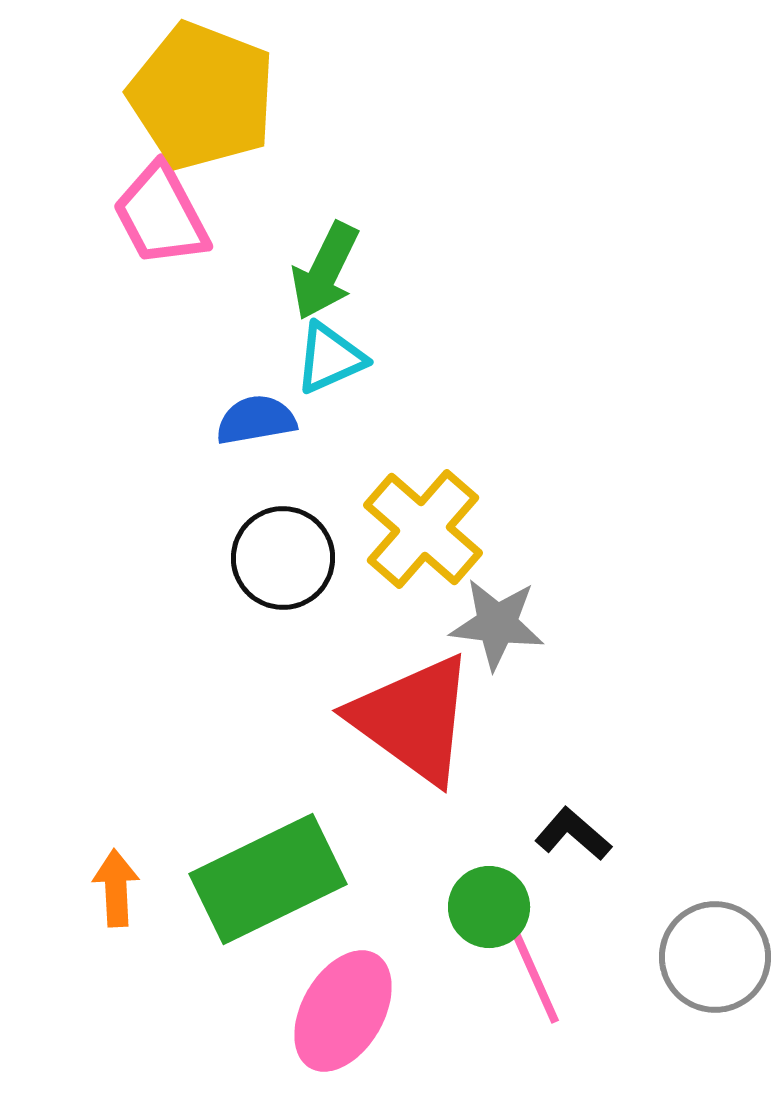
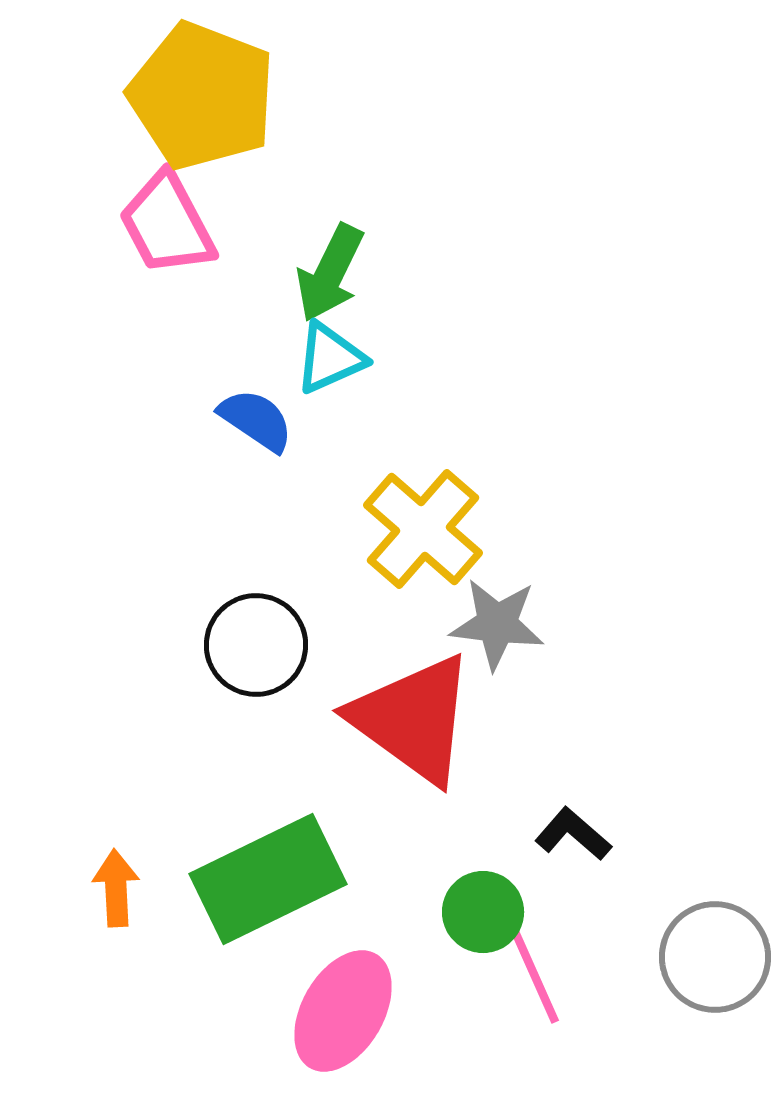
pink trapezoid: moved 6 px right, 9 px down
green arrow: moved 5 px right, 2 px down
blue semicircle: rotated 44 degrees clockwise
black circle: moved 27 px left, 87 px down
green circle: moved 6 px left, 5 px down
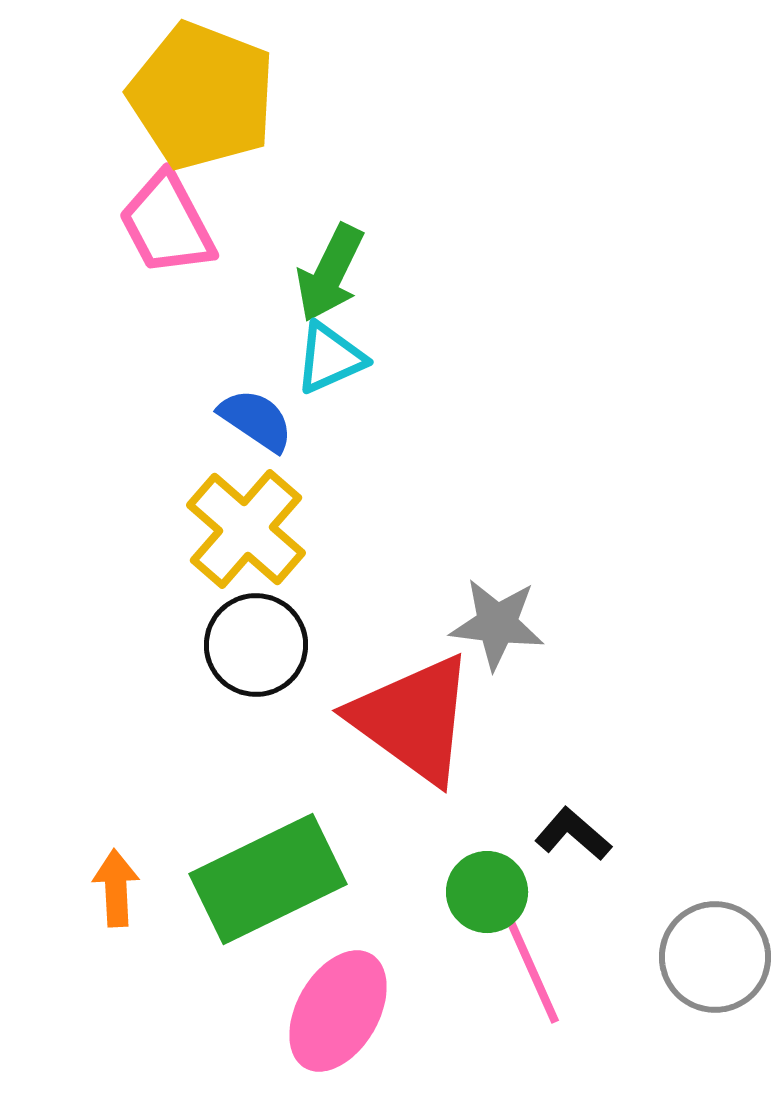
yellow cross: moved 177 px left
green circle: moved 4 px right, 20 px up
pink ellipse: moved 5 px left
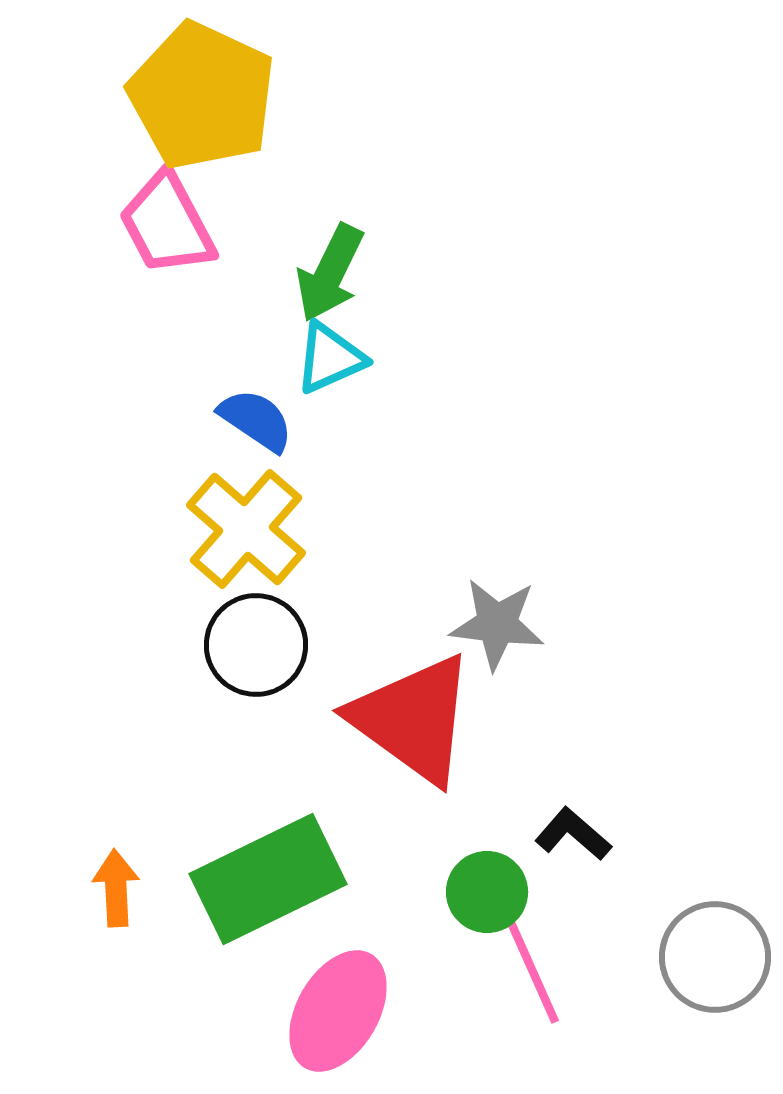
yellow pentagon: rotated 4 degrees clockwise
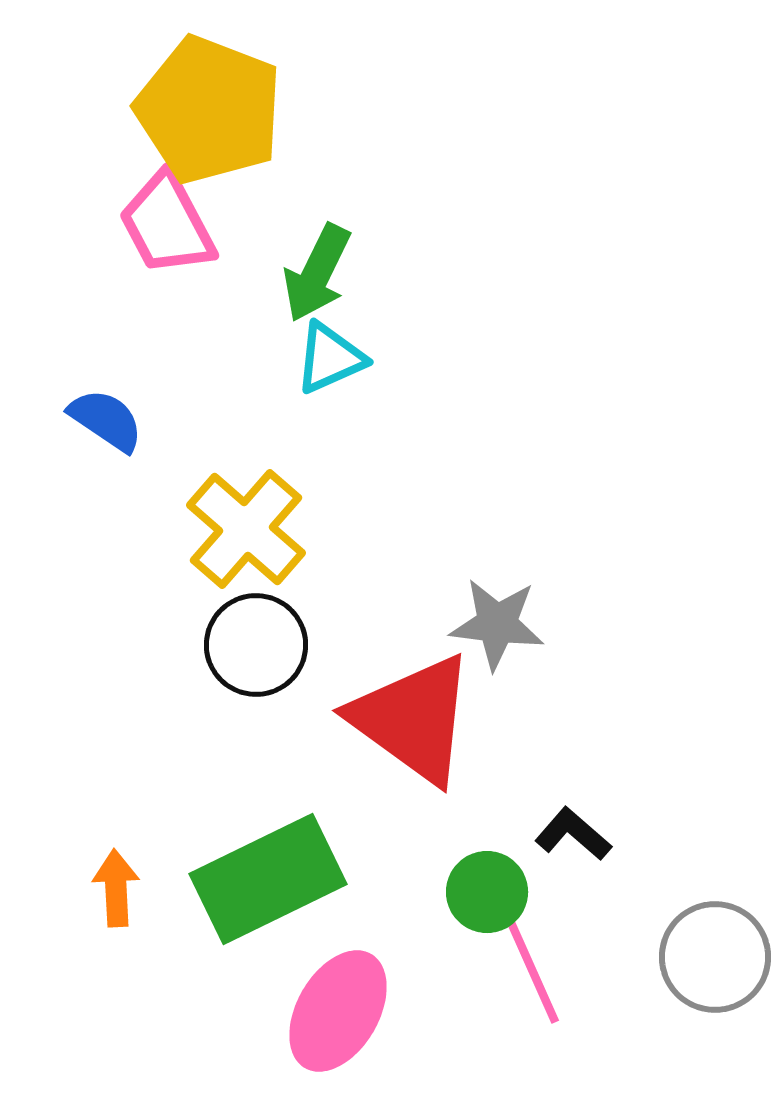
yellow pentagon: moved 7 px right, 14 px down; rotated 4 degrees counterclockwise
green arrow: moved 13 px left
blue semicircle: moved 150 px left
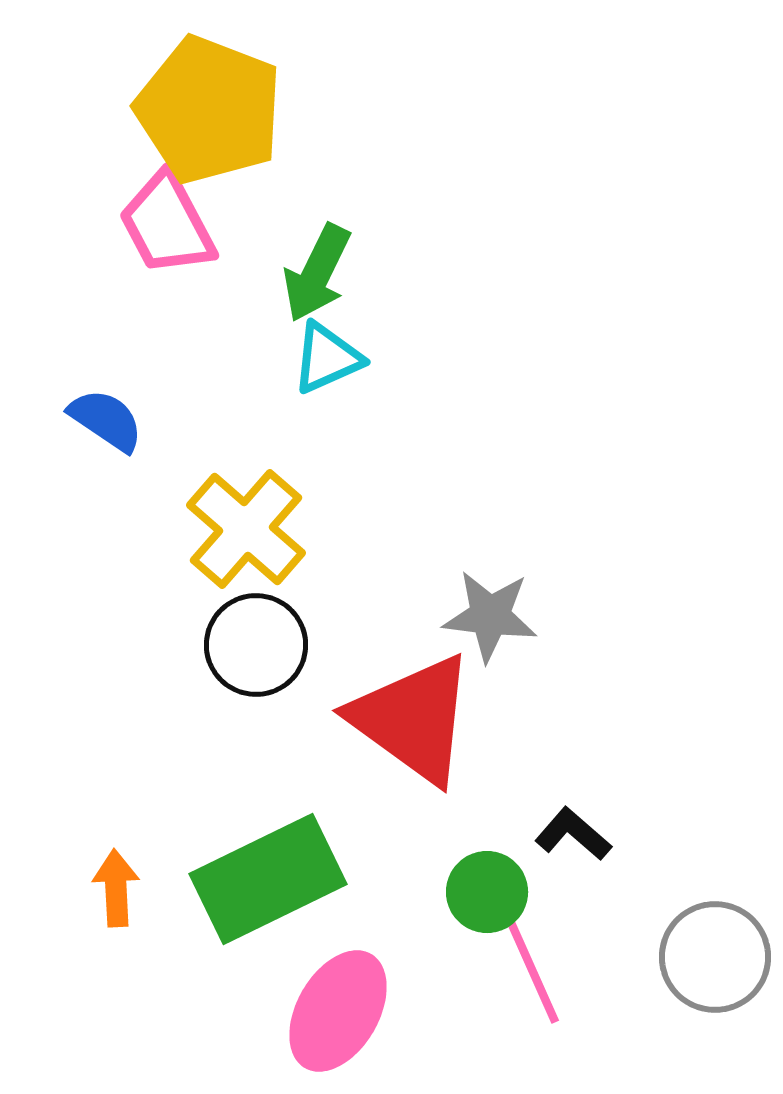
cyan triangle: moved 3 px left
gray star: moved 7 px left, 8 px up
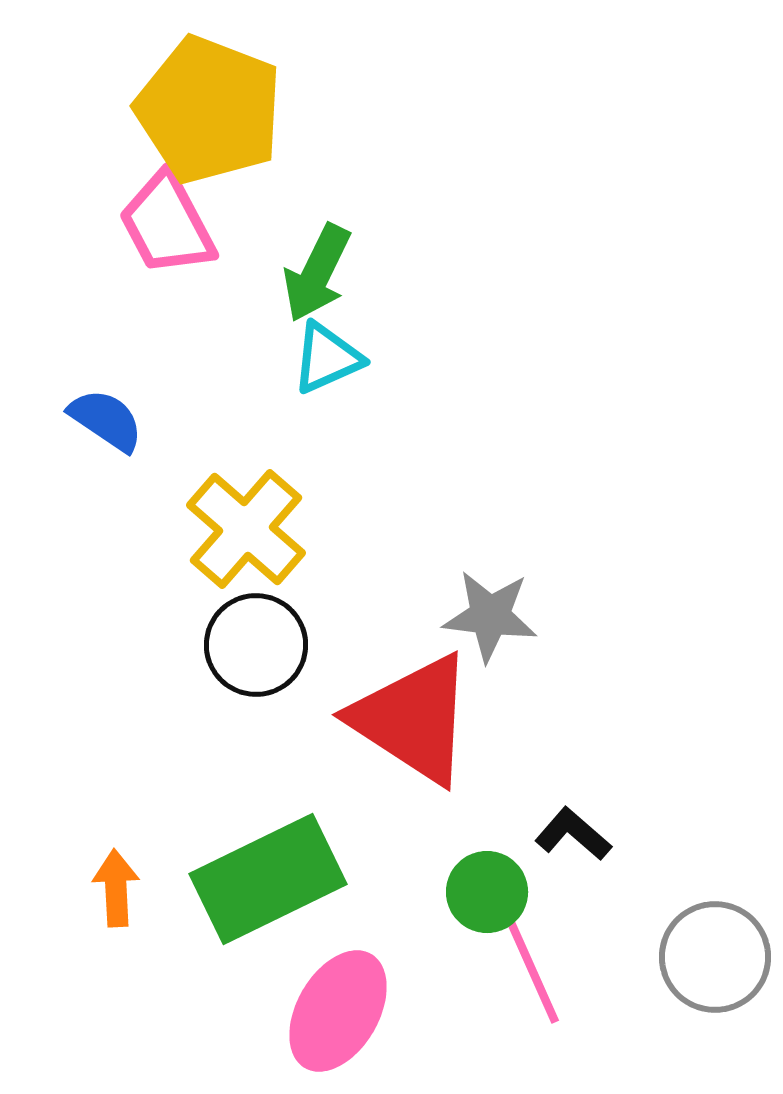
red triangle: rotated 3 degrees counterclockwise
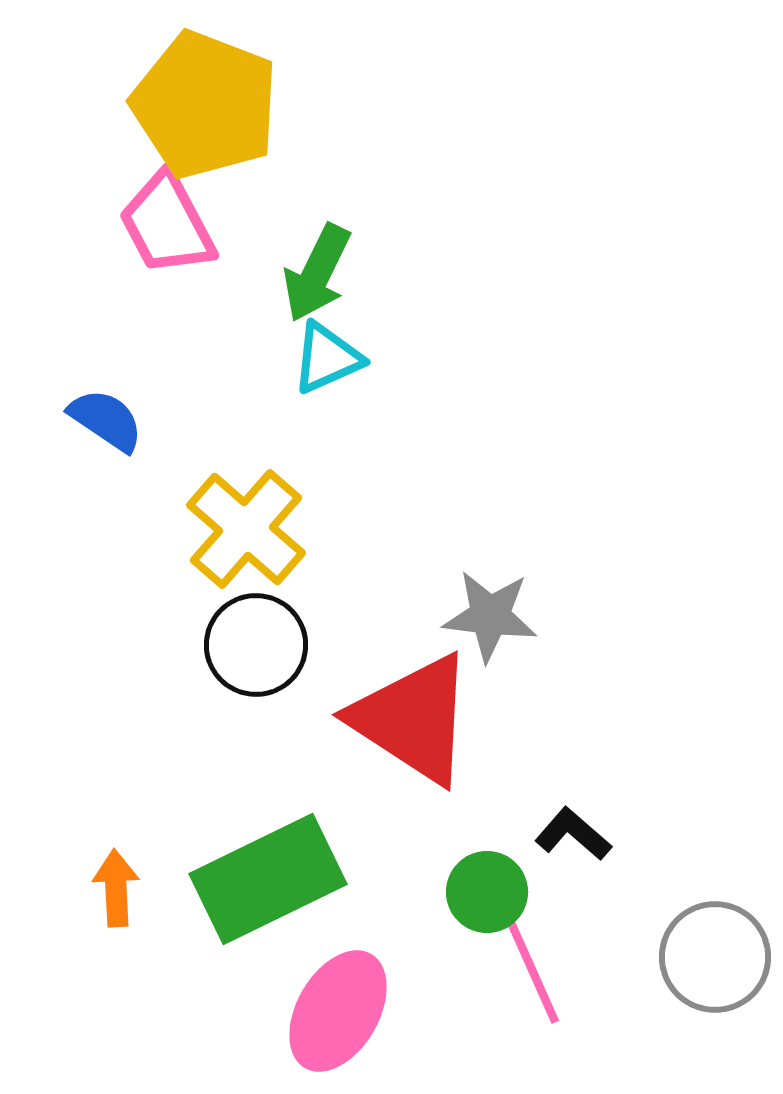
yellow pentagon: moved 4 px left, 5 px up
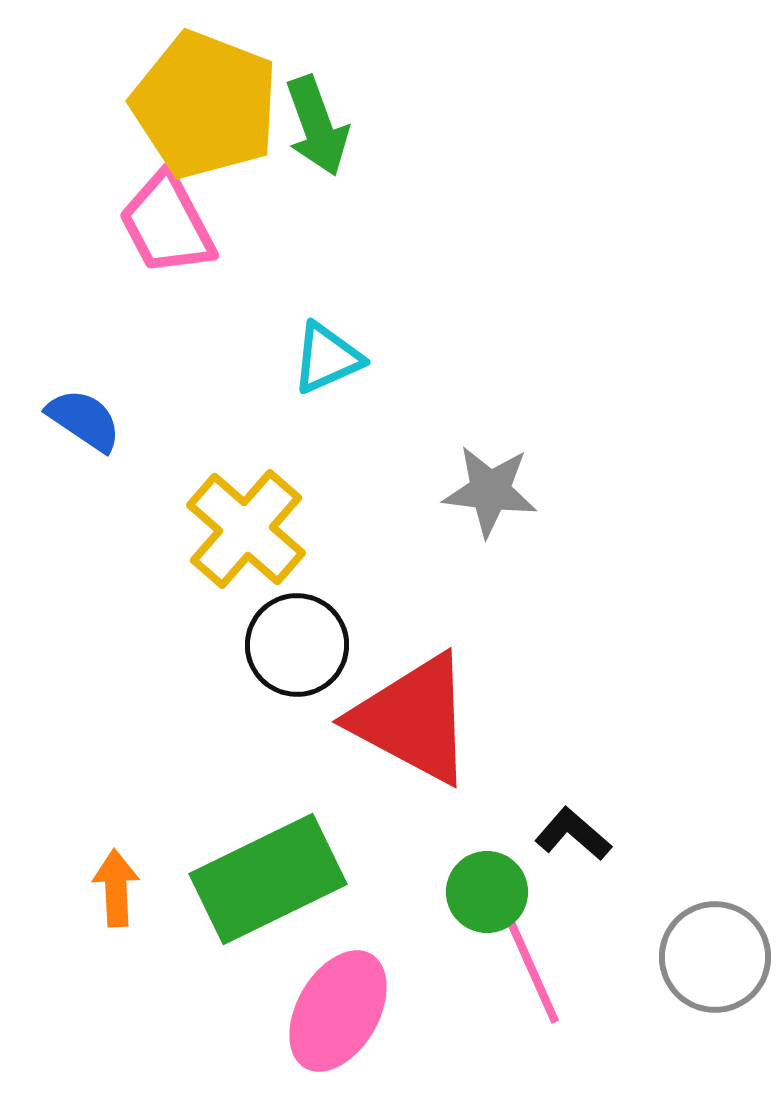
green arrow: moved 147 px up; rotated 46 degrees counterclockwise
blue semicircle: moved 22 px left
gray star: moved 125 px up
black circle: moved 41 px right
red triangle: rotated 5 degrees counterclockwise
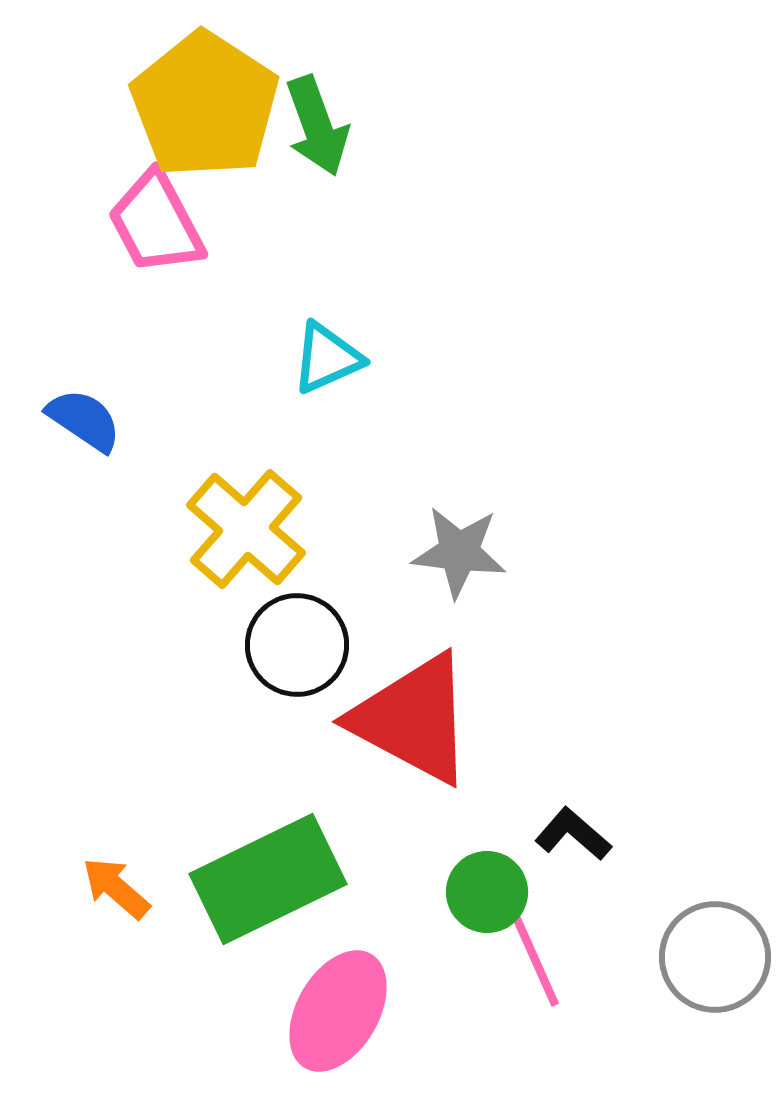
yellow pentagon: rotated 12 degrees clockwise
pink trapezoid: moved 11 px left, 1 px up
gray star: moved 31 px left, 61 px down
orange arrow: rotated 46 degrees counterclockwise
pink line: moved 17 px up
